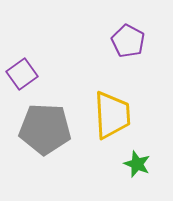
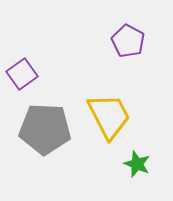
yellow trapezoid: moved 3 px left, 1 px down; rotated 24 degrees counterclockwise
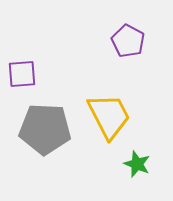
purple square: rotated 32 degrees clockwise
